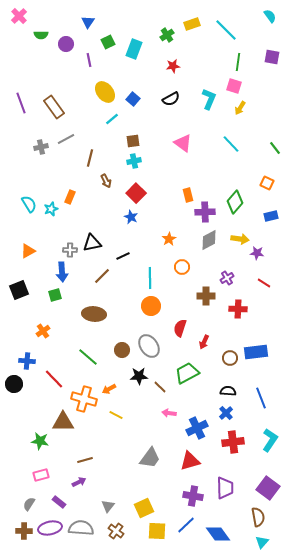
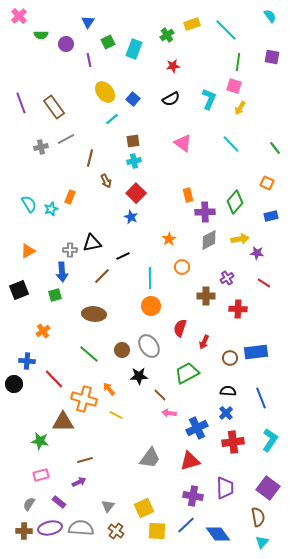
yellow arrow at (240, 239): rotated 18 degrees counterclockwise
green line at (88, 357): moved 1 px right, 3 px up
brown line at (160, 387): moved 8 px down
orange arrow at (109, 389): rotated 80 degrees clockwise
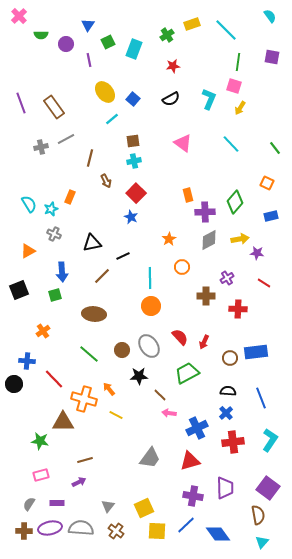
blue triangle at (88, 22): moved 3 px down
gray cross at (70, 250): moved 16 px left, 16 px up; rotated 24 degrees clockwise
red semicircle at (180, 328): moved 9 px down; rotated 120 degrees clockwise
purple rectangle at (59, 502): moved 2 px left, 1 px down; rotated 40 degrees counterclockwise
brown semicircle at (258, 517): moved 2 px up
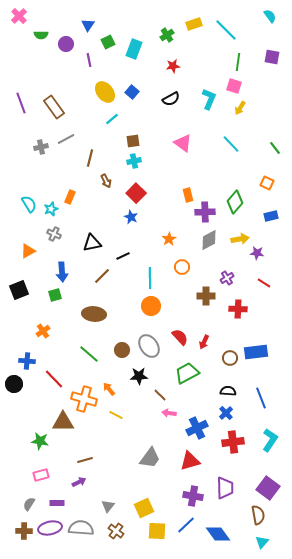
yellow rectangle at (192, 24): moved 2 px right
blue square at (133, 99): moved 1 px left, 7 px up
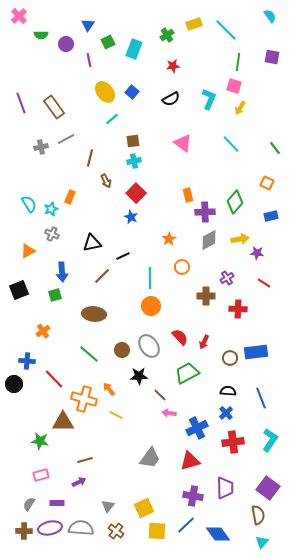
gray cross at (54, 234): moved 2 px left
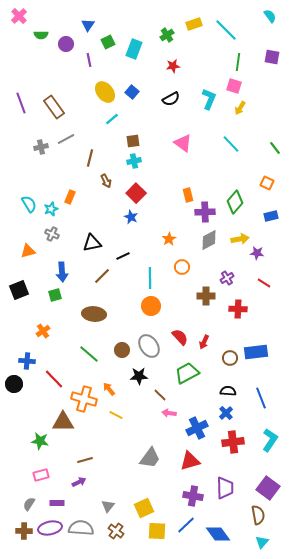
orange triangle at (28, 251): rotated 14 degrees clockwise
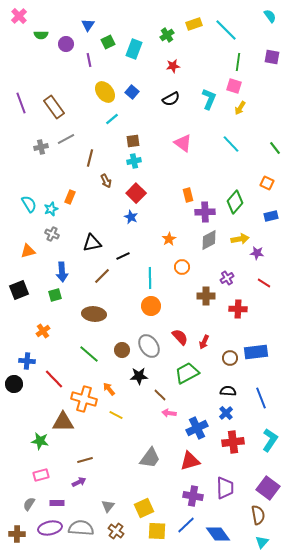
brown cross at (24, 531): moved 7 px left, 3 px down
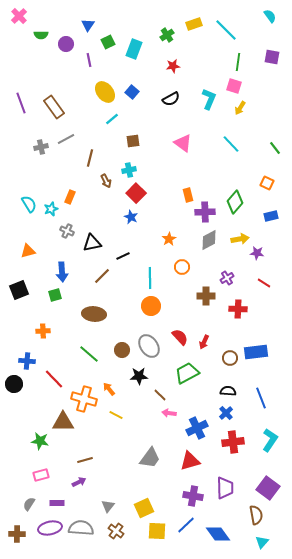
cyan cross at (134, 161): moved 5 px left, 9 px down
gray cross at (52, 234): moved 15 px right, 3 px up
orange cross at (43, 331): rotated 32 degrees clockwise
brown semicircle at (258, 515): moved 2 px left
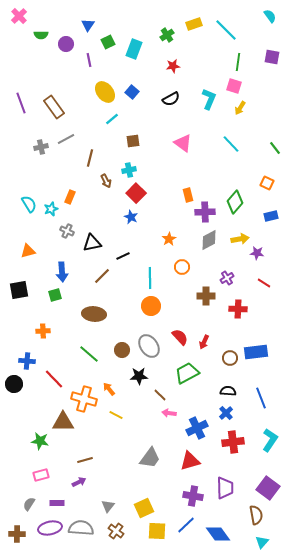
black square at (19, 290): rotated 12 degrees clockwise
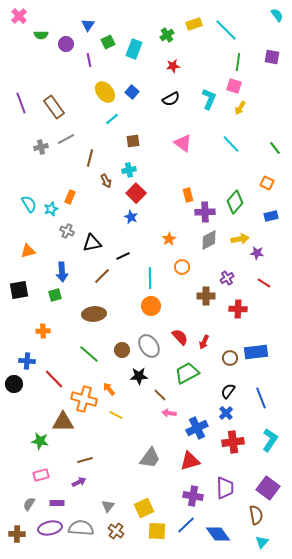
cyan semicircle at (270, 16): moved 7 px right, 1 px up
brown ellipse at (94, 314): rotated 10 degrees counterclockwise
black semicircle at (228, 391): rotated 56 degrees counterclockwise
